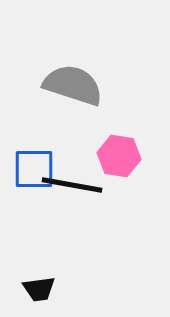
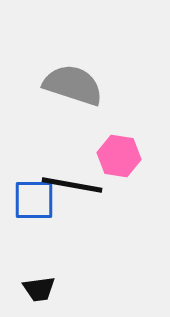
blue square: moved 31 px down
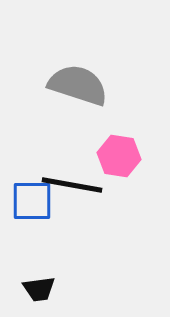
gray semicircle: moved 5 px right
blue square: moved 2 px left, 1 px down
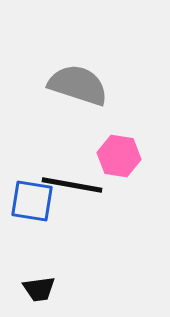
blue square: rotated 9 degrees clockwise
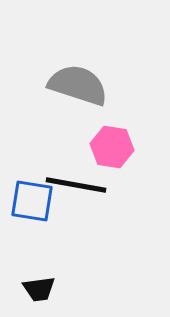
pink hexagon: moved 7 px left, 9 px up
black line: moved 4 px right
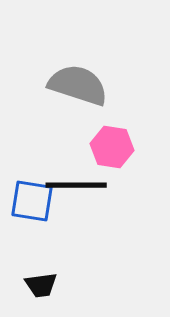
black line: rotated 10 degrees counterclockwise
black trapezoid: moved 2 px right, 4 px up
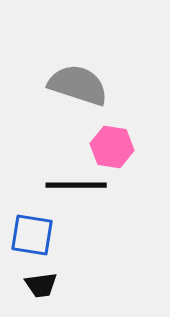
blue square: moved 34 px down
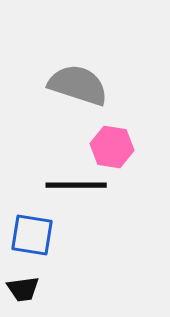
black trapezoid: moved 18 px left, 4 px down
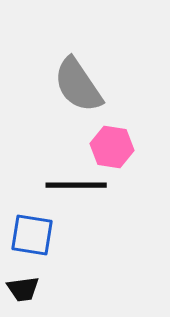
gray semicircle: rotated 142 degrees counterclockwise
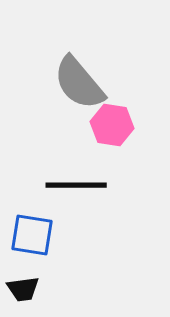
gray semicircle: moved 1 px right, 2 px up; rotated 6 degrees counterclockwise
pink hexagon: moved 22 px up
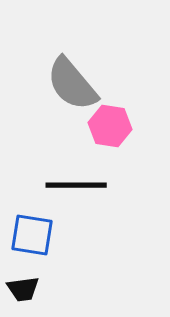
gray semicircle: moved 7 px left, 1 px down
pink hexagon: moved 2 px left, 1 px down
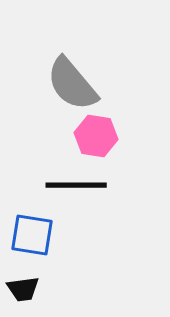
pink hexagon: moved 14 px left, 10 px down
